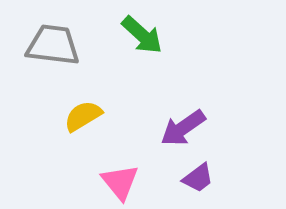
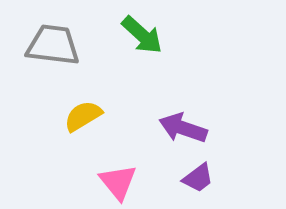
purple arrow: rotated 54 degrees clockwise
pink triangle: moved 2 px left
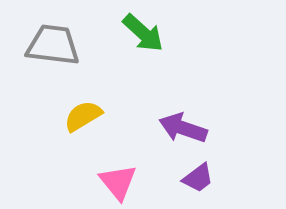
green arrow: moved 1 px right, 2 px up
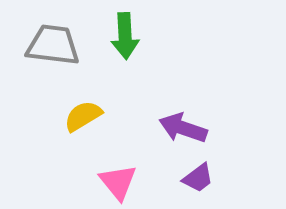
green arrow: moved 18 px left, 3 px down; rotated 45 degrees clockwise
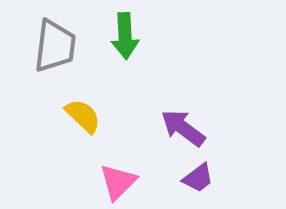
gray trapezoid: moved 2 px right, 1 px down; rotated 90 degrees clockwise
yellow semicircle: rotated 75 degrees clockwise
purple arrow: rotated 18 degrees clockwise
pink triangle: rotated 24 degrees clockwise
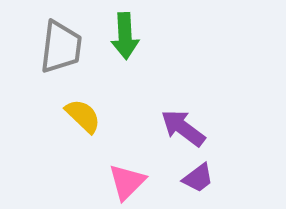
gray trapezoid: moved 6 px right, 1 px down
pink triangle: moved 9 px right
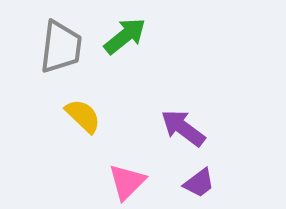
green arrow: rotated 126 degrees counterclockwise
purple trapezoid: moved 1 px right, 5 px down
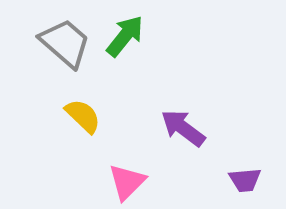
green arrow: rotated 12 degrees counterclockwise
gray trapezoid: moved 4 px right, 4 px up; rotated 56 degrees counterclockwise
purple trapezoid: moved 46 px right, 3 px up; rotated 32 degrees clockwise
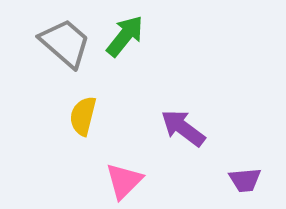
yellow semicircle: rotated 120 degrees counterclockwise
pink triangle: moved 3 px left, 1 px up
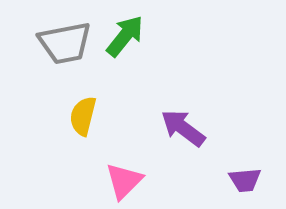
gray trapezoid: rotated 128 degrees clockwise
